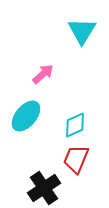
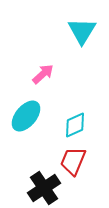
red trapezoid: moved 3 px left, 2 px down
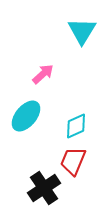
cyan diamond: moved 1 px right, 1 px down
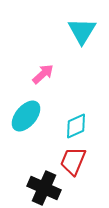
black cross: rotated 32 degrees counterclockwise
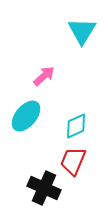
pink arrow: moved 1 px right, 2 px down
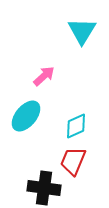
black cross: rotated 16 degrees counterclockwise
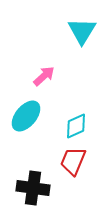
black cross: moved 11 px left
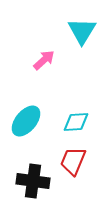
pink arrow: moved 16 px up
cyan ellipse: moved 5 px down
cyan diamond: moved 4 px up; rotated 20 degrees clockwise
black cross: moved 7 px up
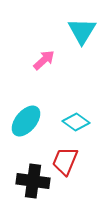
cyan diamond: rotated 40 degrees clockwise
red trapezoid: moved 8 px left
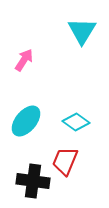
pink arrow: moved 20 px left; rotated 15 degrees counterclockwise
